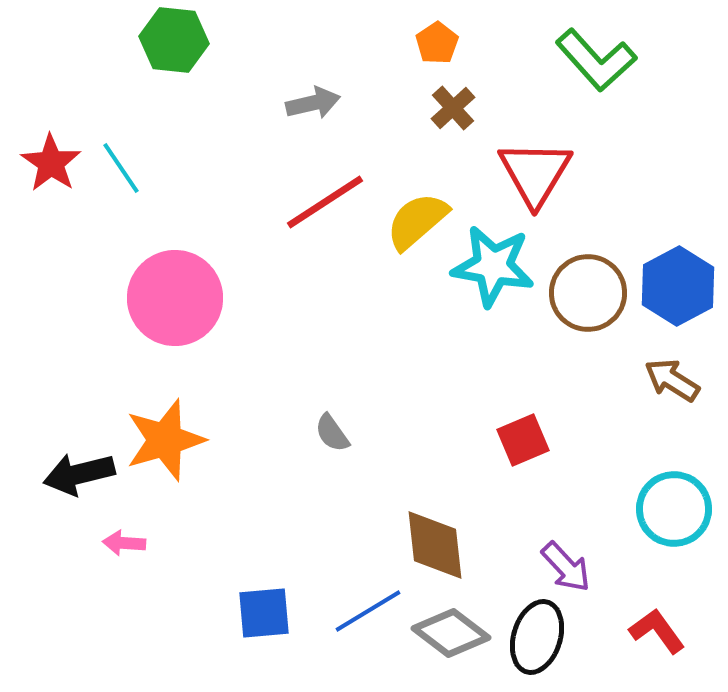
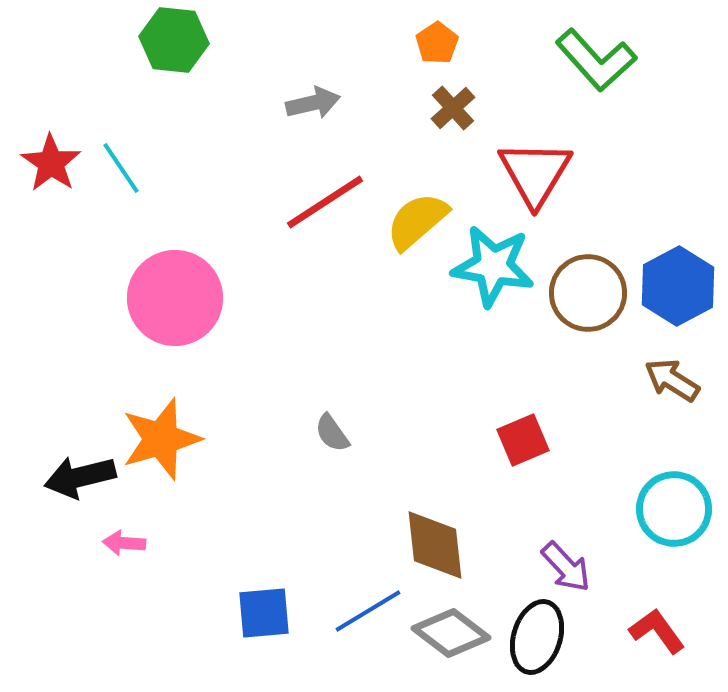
orange star: moved 4 px left, 1 px up
black arrow: moved 1 px right, 3 px down
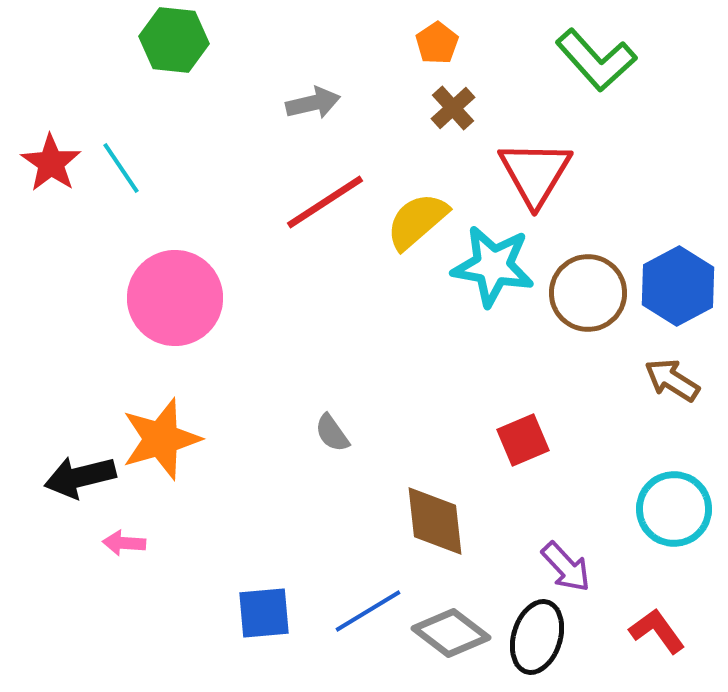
brown diamond: moved 24 px up
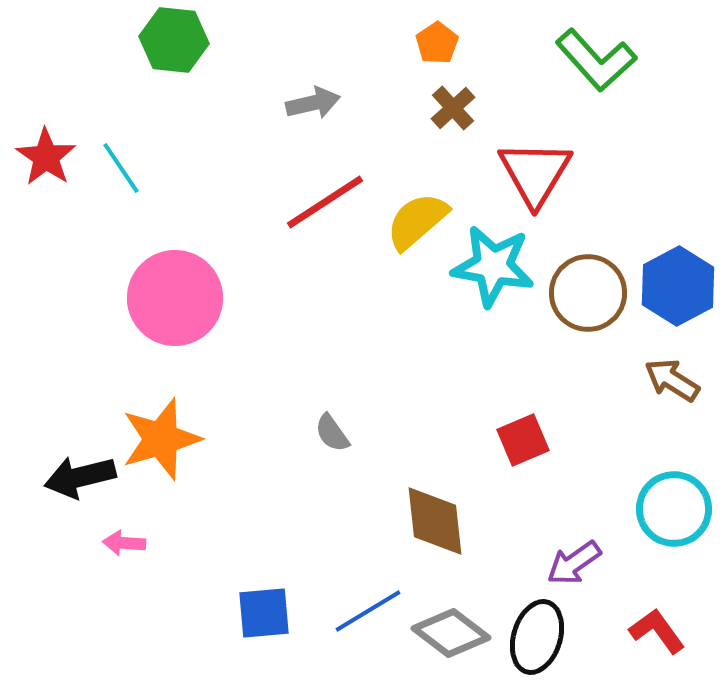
red star: moved 5 px left, 6 px up
purple arrow: moved 8 px right, 4 px up; rotated 98 degrees clockwise
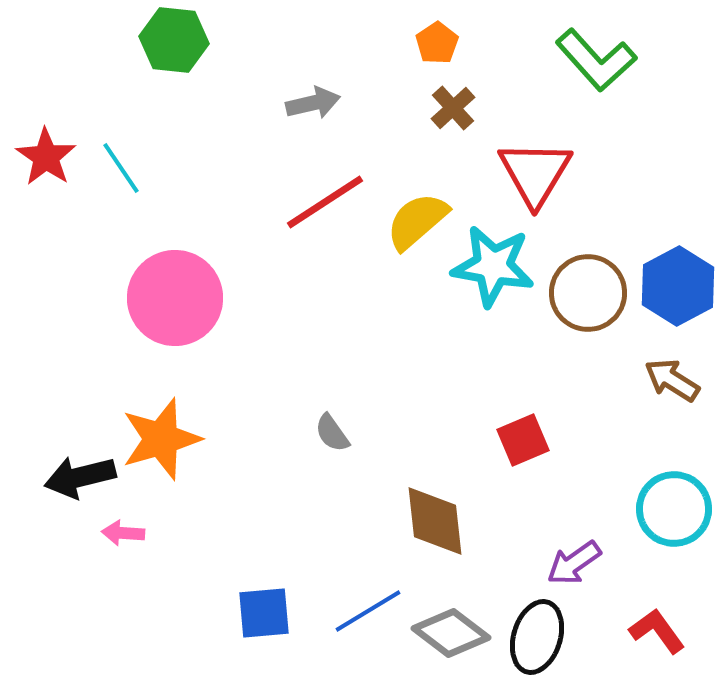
pink arrow: moved 1 px left, 10 px up
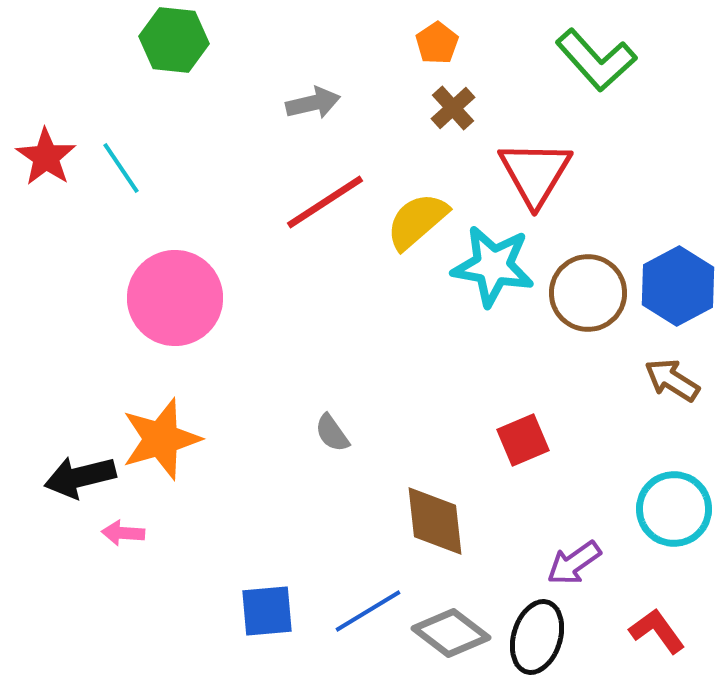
blue square: moved 3 px right, 2 px up
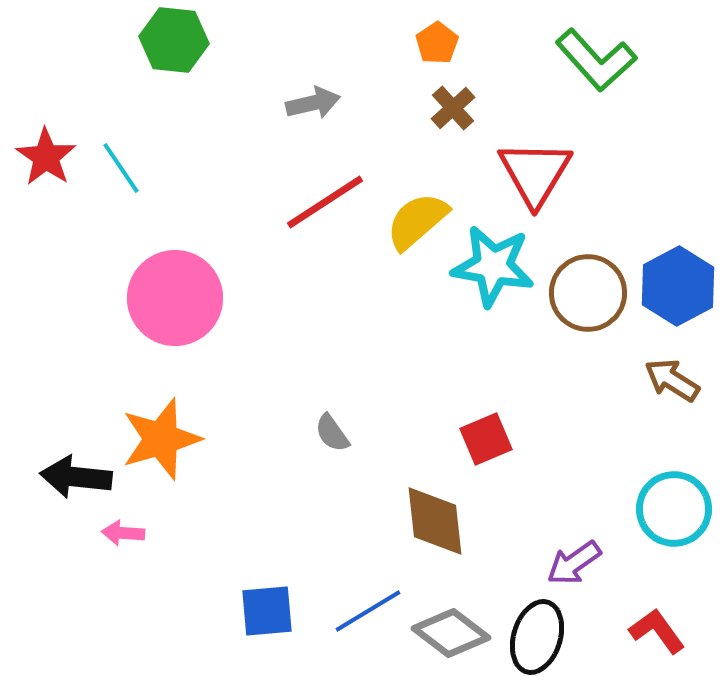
red square: moved 37 px left, 1 px up
black arrow: moved 4 px left; rotated 20 degrees clockwise
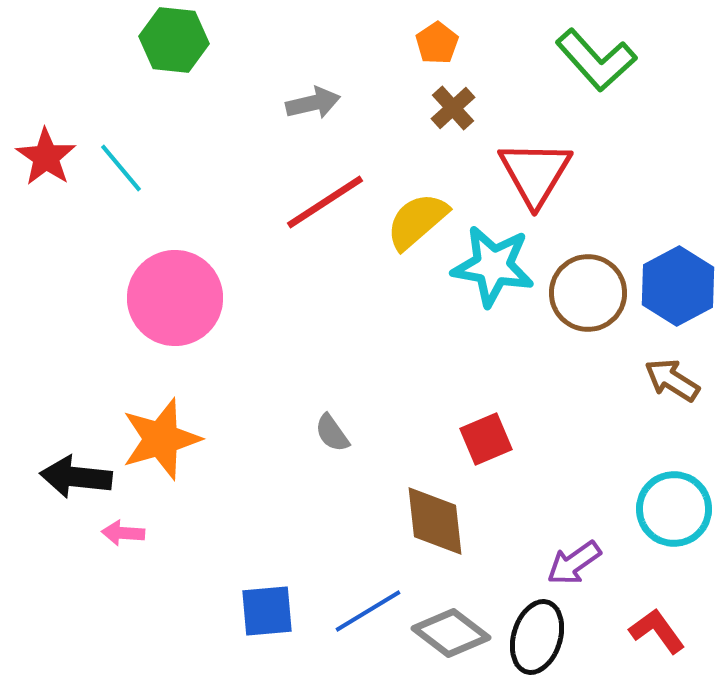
cyan line: rotated 6 degrees counterclockwise
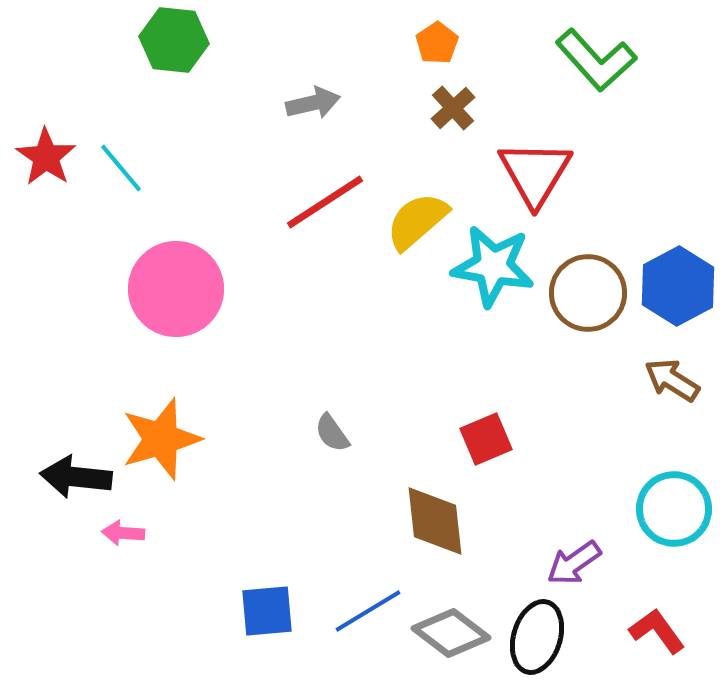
pink circle: moved 1 px right, 9 px up
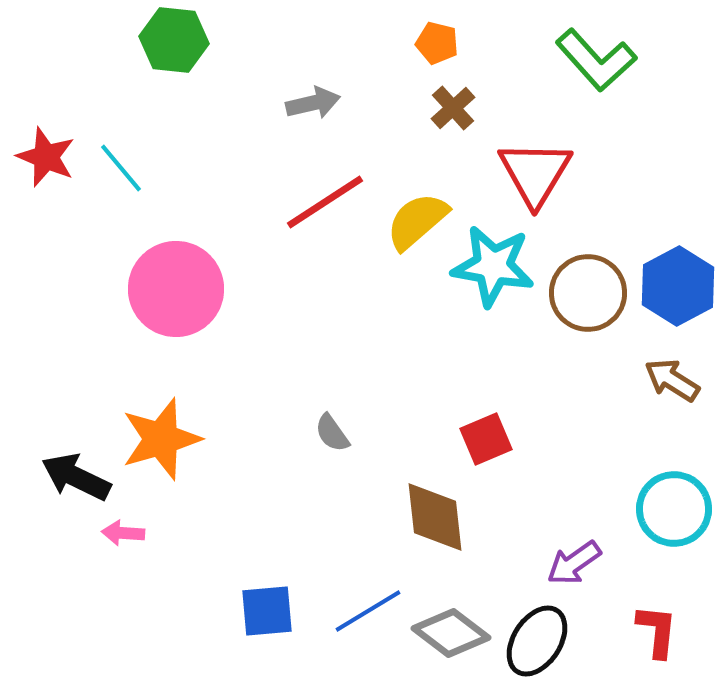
orange pentagon: rotated 24 degrees counterclockwise
red star: rotated 12 degrees counterclockwise
black arrow: rotated 20 degrees clockwise
brown diamond: moved 4 px up
red L-shape: rotated 42 degrees clockwise
black ellipse: moved 4 px down; rotated 16 degrees clockwise
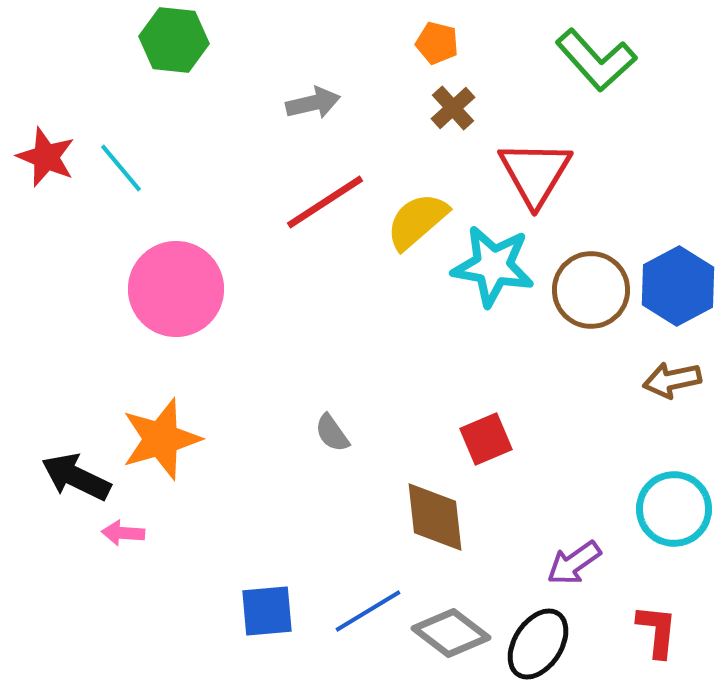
brown circle: moved 3 px right, 3 px up
brown arrow: rotated 44 degrees counterclockwise
black ellipse: moved 1 px right, 3 px down
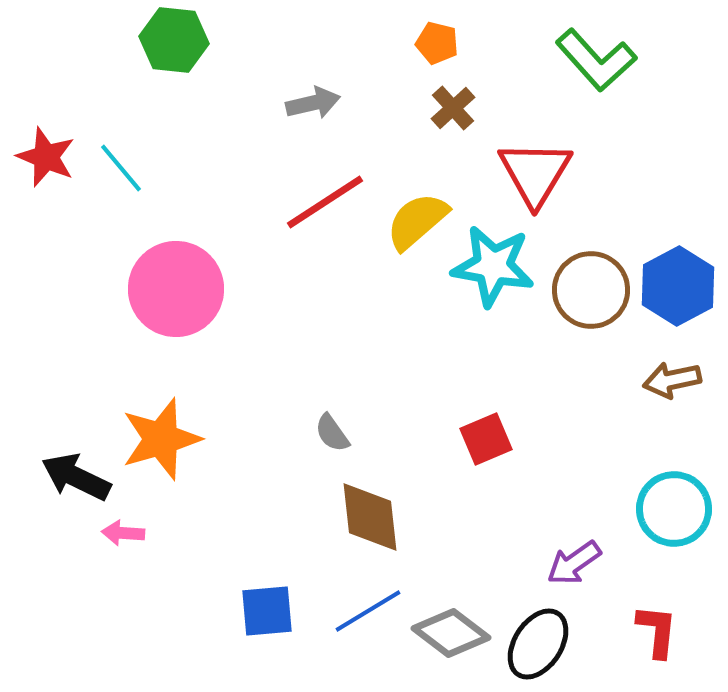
brown diamond: moved 65 px left
